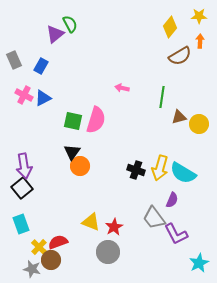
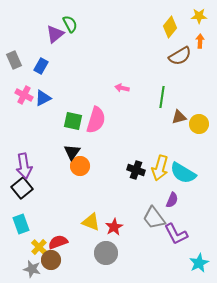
gray circle: moved 2 px left, 1 px down
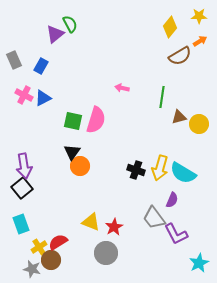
orange arrow: rotated 56 degrees clockwise
red semicircle: rotated 12 degrees counterclockwise
yellow cross: rotated 14 degrees clockwise
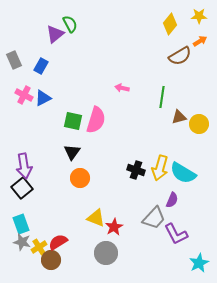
yellow diamond: moved 3 px up
orange circle: moved 12 px down
gray trapezoid: rotated 100 degrees counterclockwise
yellow triangle: moved 5 px right, 4 px up
gray star: moved 10 px left, 27 px up
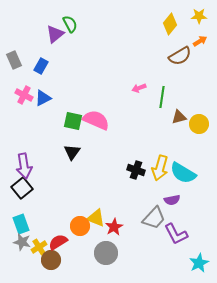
pink arrow: moved 17 px right; rotated 32 degrees counterclockwise
pink semicircle: rotated 84 degrees counterclockwise
orange circle: moved 48 px down
purple semicircle: rotated 56 degrees clockwise
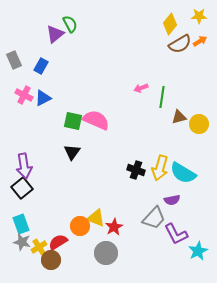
brown semicircle: moved 12 px up
pink arrow: moved 2 px right
cyan star: moved 1 px left, 12 px up
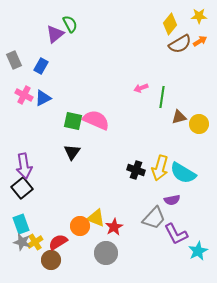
yellow cross: moved 4 px left, 5 px up
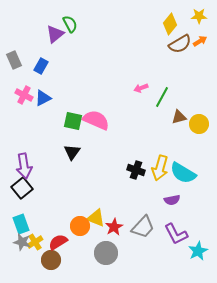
green line: rotated 20 degrees clockwise
gray trapezoid: moved 11 px left, 9 px down
